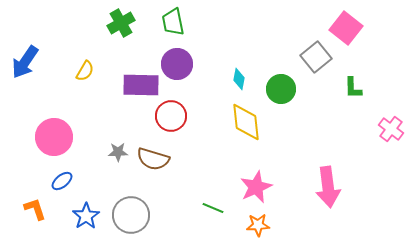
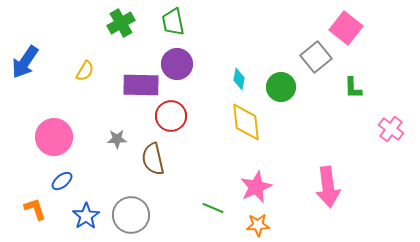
green circle: moved 2 px up
gray star: moved 1 px left, 13 px up
brown semicircle: rotated 60 degrees clockwise
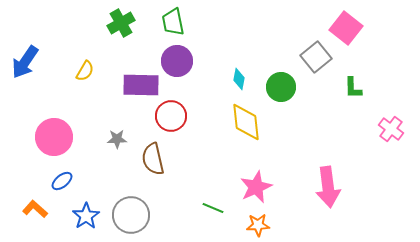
purple circle: moved 3 px up
orange L-shape: rotated 30 degrees counterclockwise
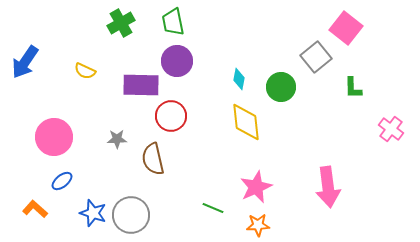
yellow semicircle: rotated 85 degrees clockwise
blue star: moved 7 px right, 3 px up; rotated 20 degrees counterclockwise
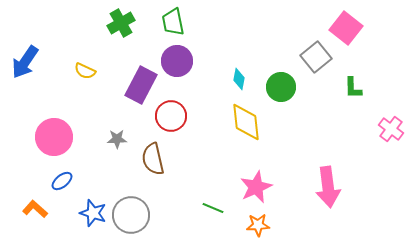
purple rectangle: rotated 63 degrees counterclockwise
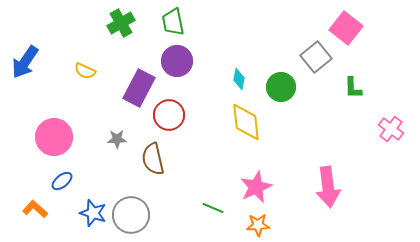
purple rectangle: moved 2 px left, 3 px down
red circle: moved 2 px left, 1 px up
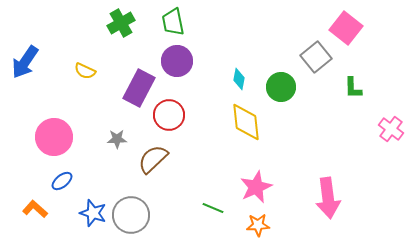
brown semicircle: rotated 60 degrees clockwise
pink arrow: moved 11 px down
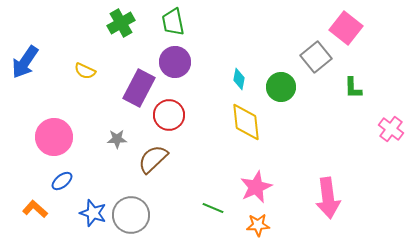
purple circle: moved 2 px left, 1 px down
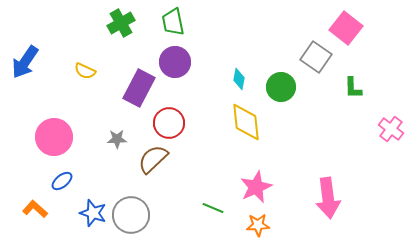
gray square: rotated 16 degrees counterclockwise
red circle: moved 8 px down
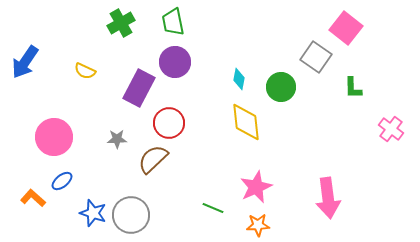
orange L-shape: moved 2 px left, 11 px up
